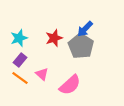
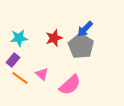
cyan star: rotated 12 degrees clockwise
purple rectangle: moved 7 px left
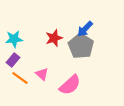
cyan star: moved 5 px left, 1 px down
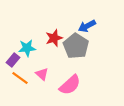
blue arrow: moved 2 px right, 3 px up; rotated 18 degrees clockwise
cyan star: moved 13 px right, 9 px down
gray pentagon: moved 5 px left
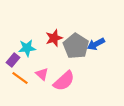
blue arrow: moved 9 px right, 18 px down
pink semicircle: moved 6 px left, 4 px up
